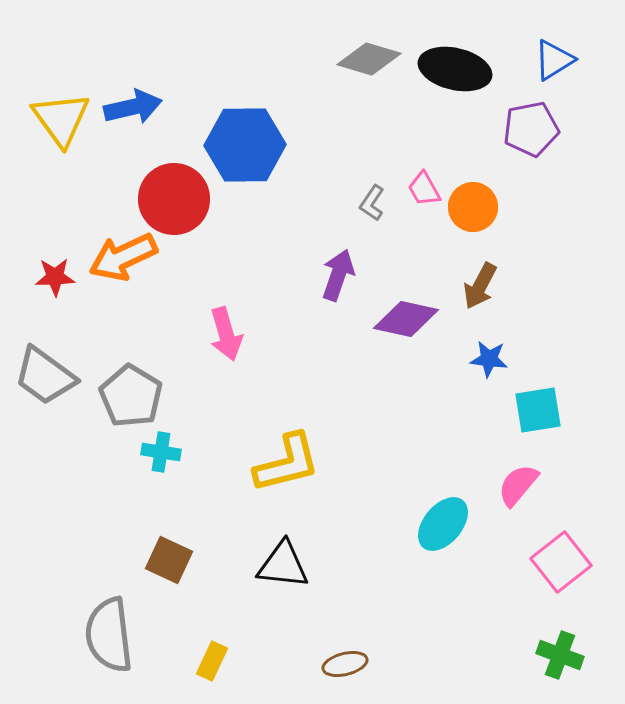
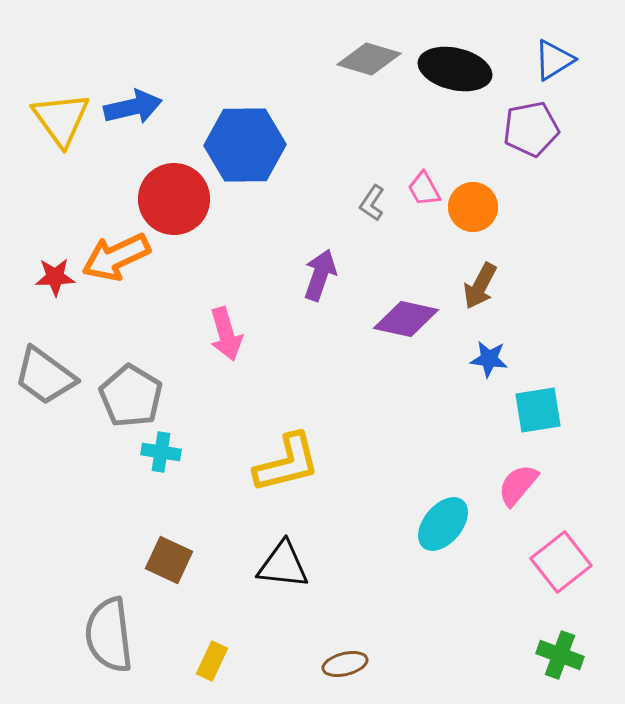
orange arrow: moved 7 px left
purple arrow: moved 18 px left
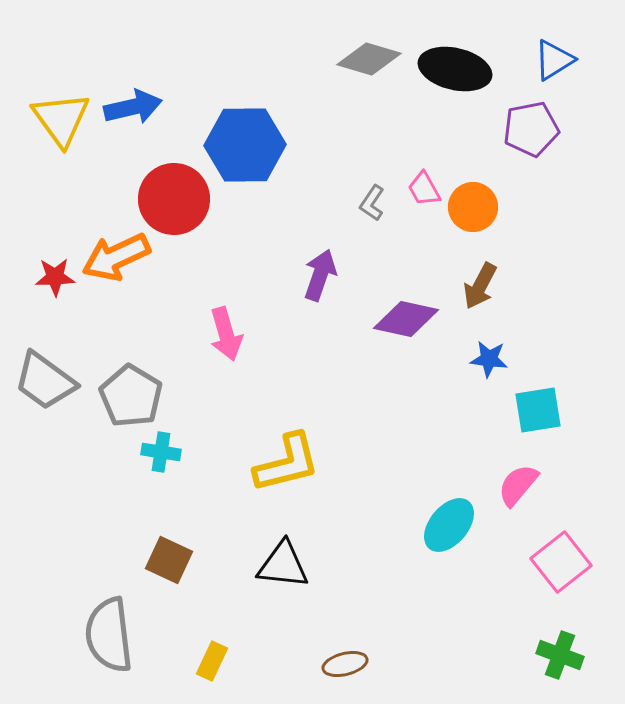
gray trapezoid: moved 5 px down
cyan ellipse: moved 6 px right, 1 px down
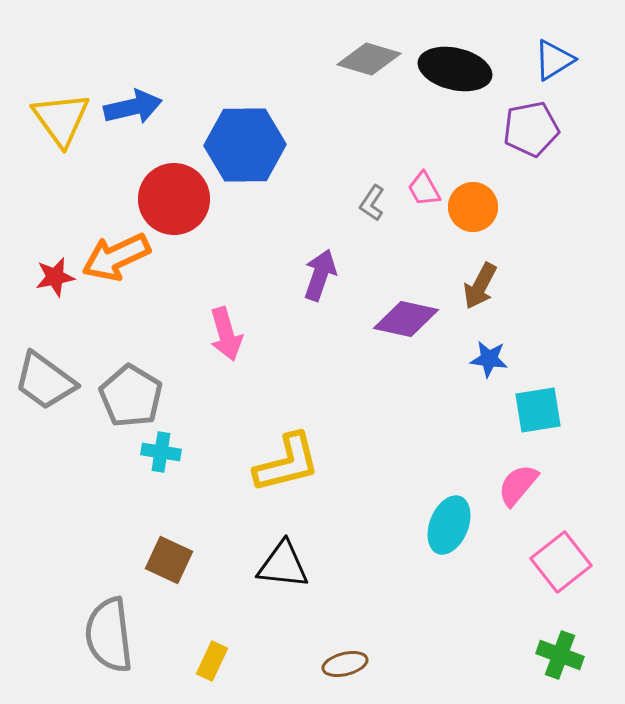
red star: rotated 9 degrees counterclockwise
cyan ellipse: rotated 18 degrees counterclockwise
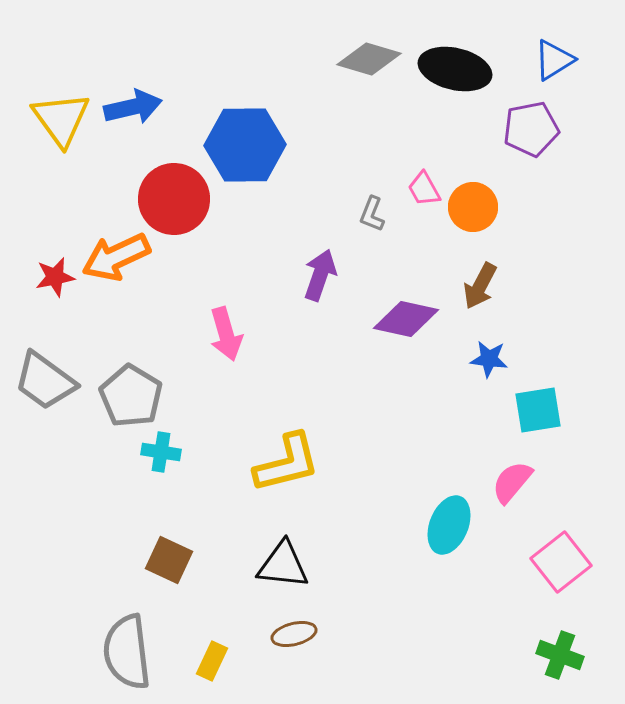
gray L-shape: moved 11 px down; rotated 12 degrees counterclockwise
pink semicircle: moved 6 px left, 3 px up
gray semicircle: moved 18 px right, 17 px down
brown ellipse: moved 51 px left, 30 px up
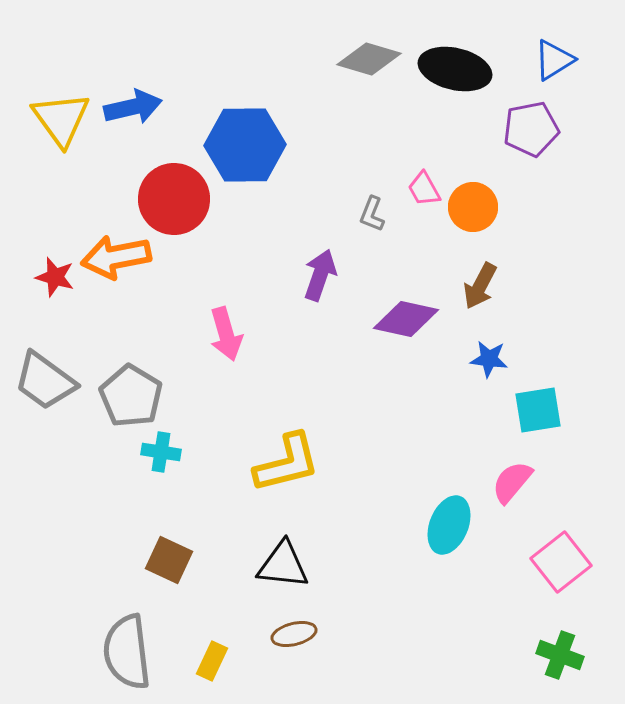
orange arrow: rotated 14 degrees clockwise
red star: rotated 27 degrees clockwise
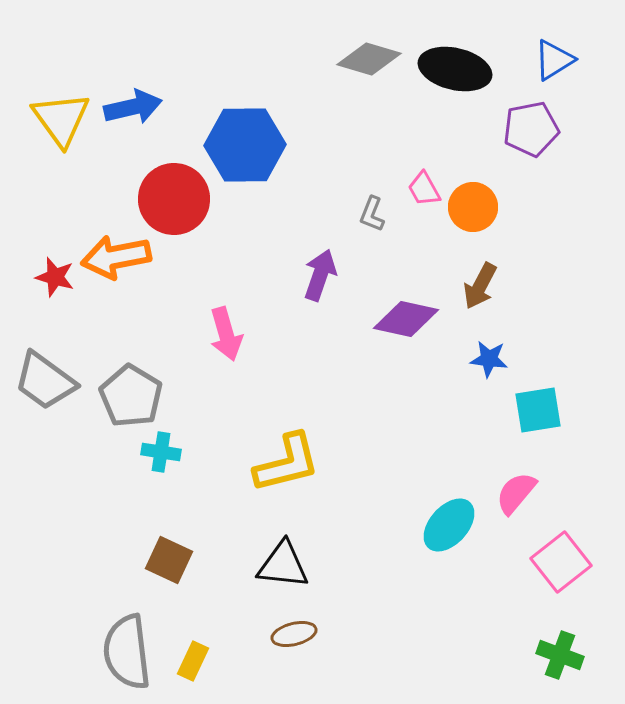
pink semicircle: moved 4 px right, 11 px down
cyan ellipse: rotated 20 degrees clockwise
yellow rectangle: moved 19 px left
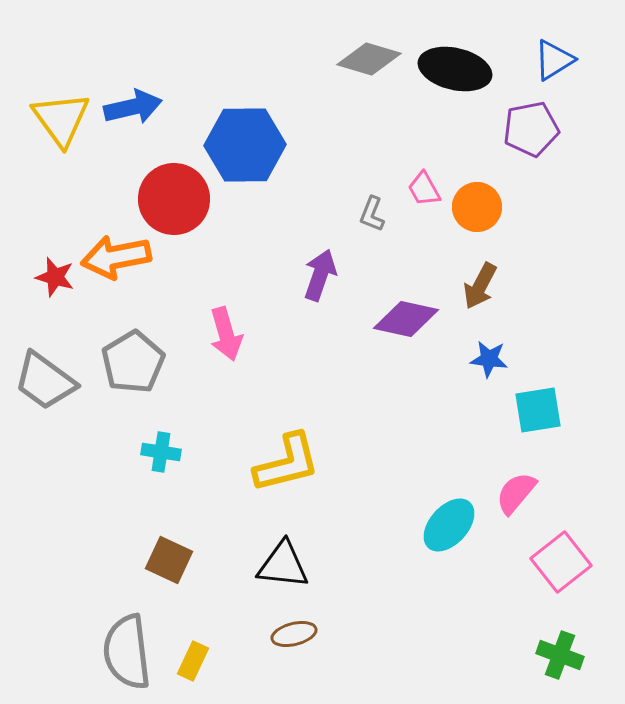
orange circle: moved 4 px right
gray pentagon: moved 2 px right, 34 px up; rotated 10 degrees clockwise
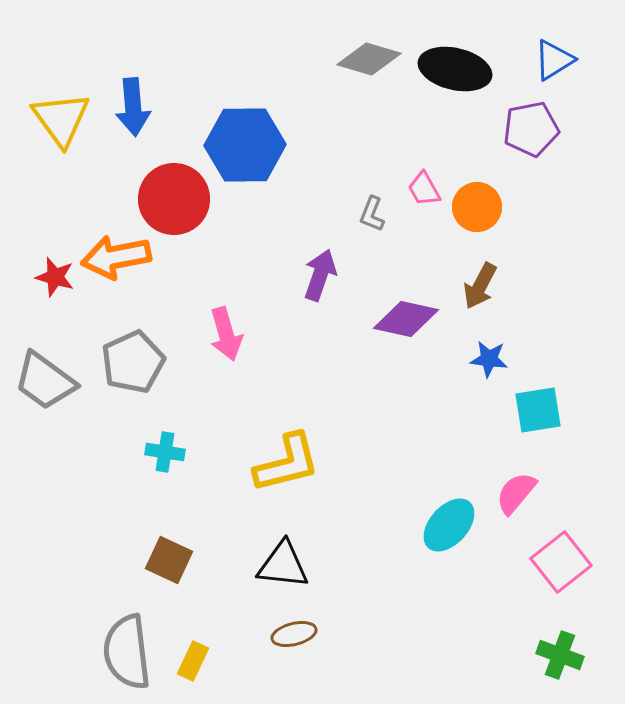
blue arrow: rotated 98 degrees clockwise
gray pentagon: rotated 6 degrees clockwise
cyan cross: moved 4 px right
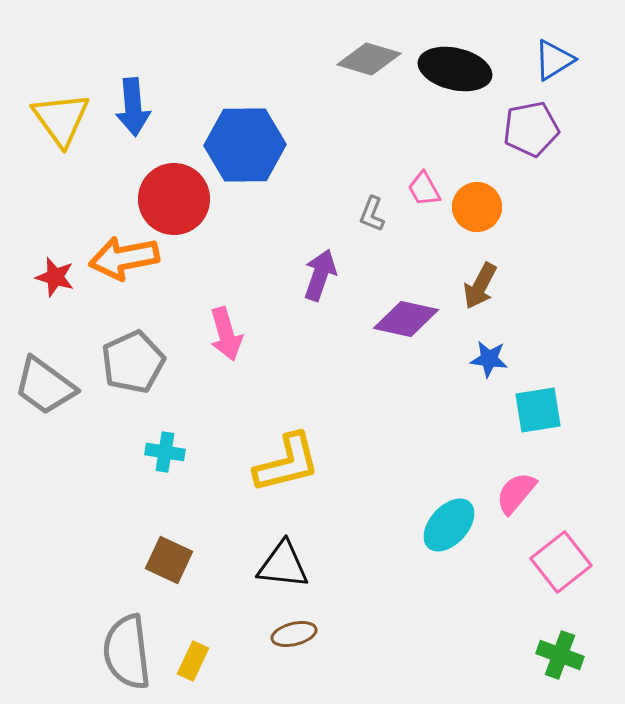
orange arrow: moved 8 px right, 1 px down
gray trapezoid: moved 5 px down
